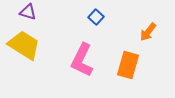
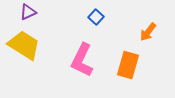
purple triangle: rotated 42 degrees counterclockwise
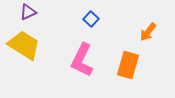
blue square: moved 5 px left, 2 px down
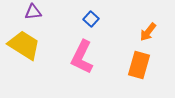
purple triangle: moved 5 px right; rotated 18 degrees clockwise
pink L-shape: moved 3 px up
orange rectangle: moved 11 px right
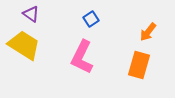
purple triangle: moved 2 px left, 2 px down; rotated 42 degrees clockwise
blue square: rotated 14 degrees clockwise
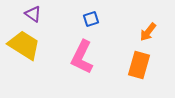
purple triangle: moved 2 px right
blue square: rotated 14 degrees clockwise
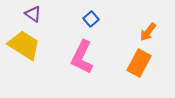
blue square: rotated 21 degrees counterclockwise
orange rectangle: moved 2 px up; rotated 12 degrees clockwise
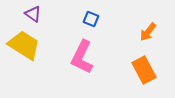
blue square: rotated 28 degrees counterclockwise
orange rectangle: moved 5 px right, 7 px down; rotated 56 degrees counterclockwise
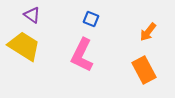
purple triangle: moved 1 px left, 1 px down
yellow trapezoid: moved 1 px down
pink L-shape: moved 2 px up
